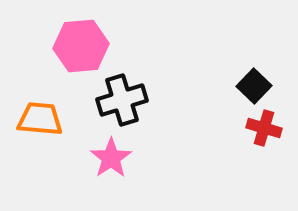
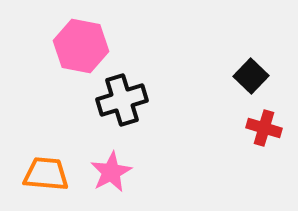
pink hexagon: rotated 16 degrees clockwise
black square: moved 3 px left, 10 px up
orange trapezoid: moved 6 px right, 55 px down
pink star: moved 14 px down; rotated 6 degrees clockwise
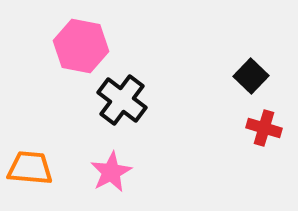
black cross: rotated 36 degrees counterclockwise
orange trapezoid: moved 16 px left, 6 px up
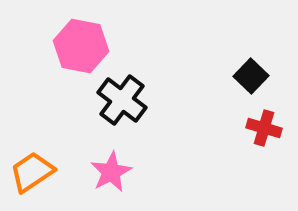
orange trapezoid: moved 2 px right, 4 px down; rotated 39 degrees counterclockwise
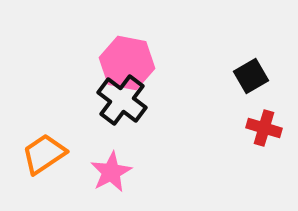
pink hexagon: moved 46 px right, 17 px down
black square: rotated 16 degrees clockwise
orange trapezoid: moved 12 px right, 18 px up
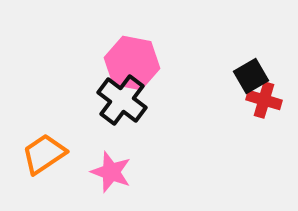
pink hexagon: moved 5 px right
red cross: moved 28 px up
pink star: rotated 24 degrees counterclockwise
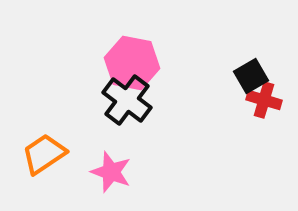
black cross: moved 5 px right
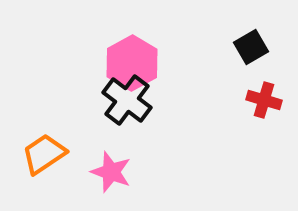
pink hexagon: rotated 20 degrees clockwise
black square: moved 29 px up
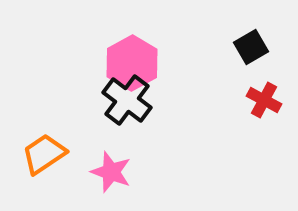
red cross: rotated 12 degrees clockwise
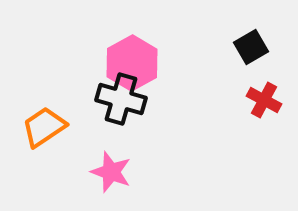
black cross: moved 6 px left, 1 px up; rotated 21 degrees counterclockwise
orange trapezoid: moved 27 px up
